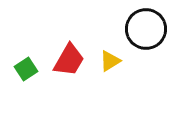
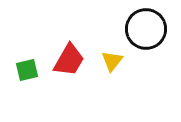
yellow triangle: moved 2 px right; rotated 20 degrees counterclockwise
green square: moved 1 px right, 1 px down; rotated 20 degrees clockwise
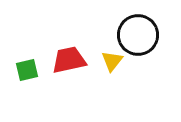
black circle: moved 8 px left, 6 px down
red trapezoid: rotated 132 degrees counterclockwise
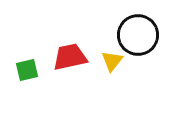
red trapezoid: moved 1 px right, 3 px up
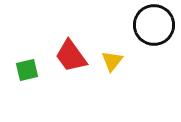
black circle: moved 16 px right, 10 px up
red trapezoid: moved 1 px right, 1 px up; rotated 114 degrees counterclockwise
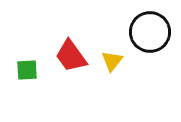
black circle: moved 4 px left, 7 px down
green square: rotated 10 degrees clockwise
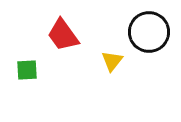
black circle: moved 1 px left
red trapezoid: moved 8 px left, 21 px up
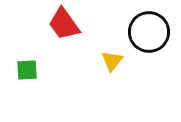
red trapezoid: moved 1 px right, 11 px up
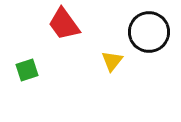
green square: rotated 15 degrees counterclockwise
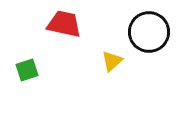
red trapezoid: rotated 138 degrees clockwise
yellow triangle: rotated 10 degrees clockwise
